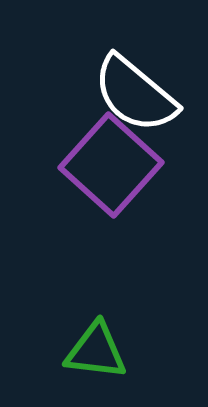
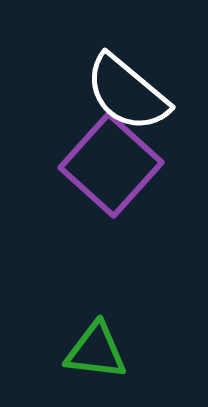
white semicircle: moved 8 px left, 1 px up
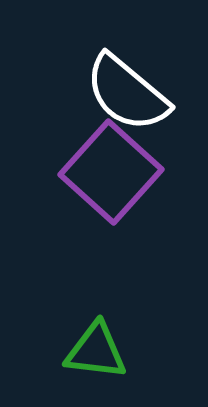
purple square: moved 7 px down
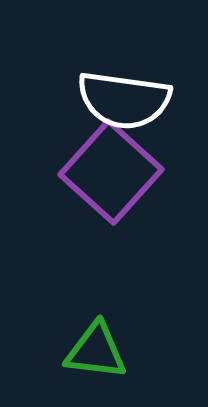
white semicircle: moved 3 px left, 7 px down; rotated 32 degrees counterclockwise
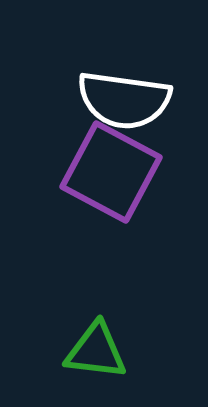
purple square: rotated 14 degrees counterclockwise
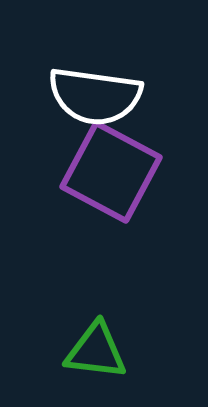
white semicircle: moved 29 px left, 4 px up
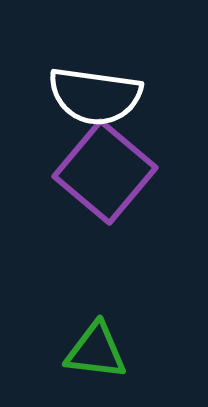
purple square: moved 6 px left; rotated 12 degrees clockwise
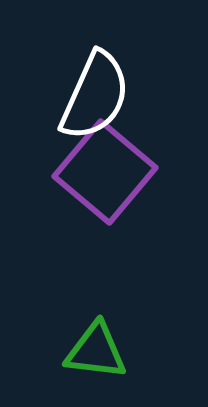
white semicircle: rotated 74 degrees counterclockwise
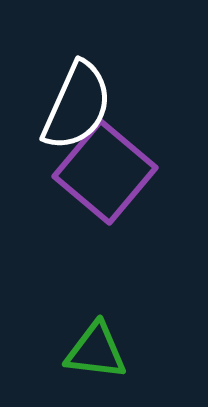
white semicircle: moved 18 px left, 10 px down
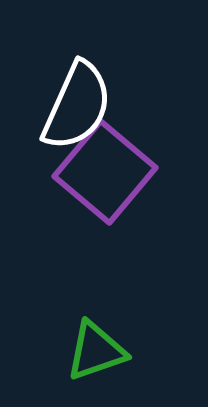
green triangle: rotated 26 degrees counterclockwise
